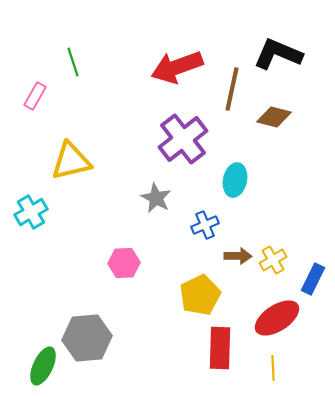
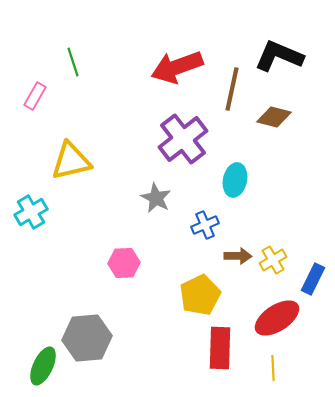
black L-shape: moved 1 px right, 2 px down
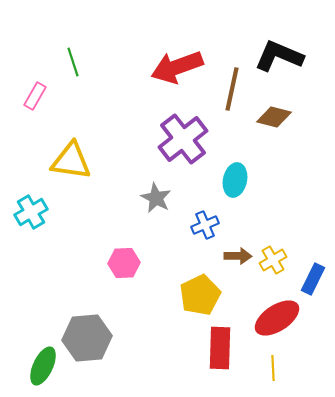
yellow triangle: rotated 21 degrees clockwise
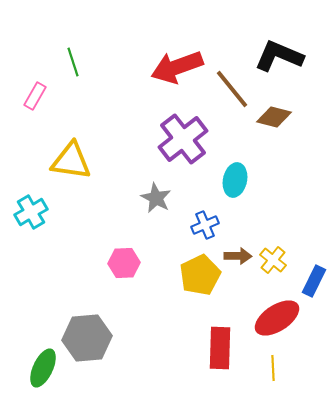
brown line: rotated 51 degrees counterclockwise
yellow cross: rotated 20 degrees counterclockwise
blue rectangle: moved 1 px right, 2 px down
yellow pentagon: moved 20 px up
green ellipse: moved 2 px down
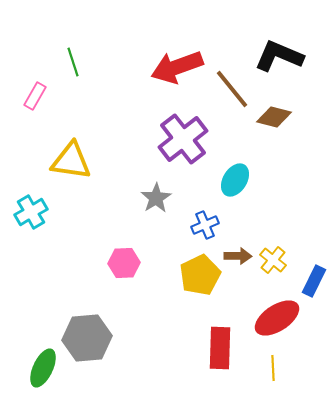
cyan ellipse: rotated 20 degrees clockwise
gray star: rotated 12 degrees clockwise
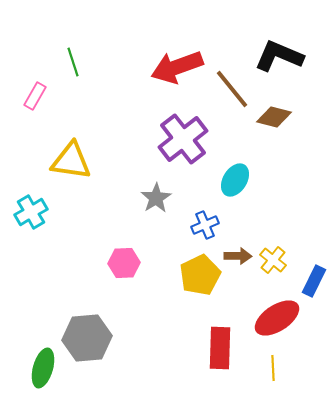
green ellipse: rotated 9 degrees counterclockwise
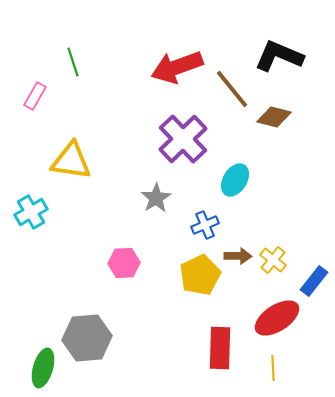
purple cross: rotated 6 degrees counterclockwise
blue rectangle: rotated 12 degrees clockwise
